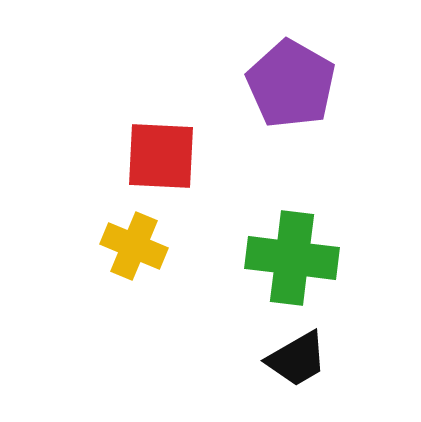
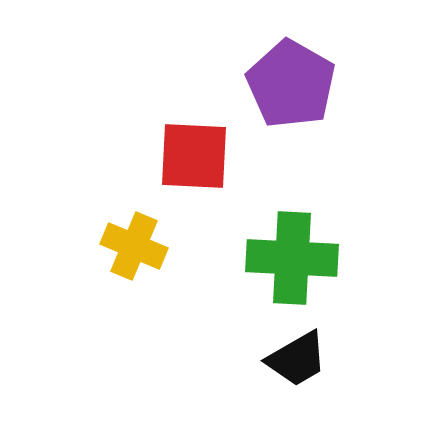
red square: moved 33 px right
green cross: rotated 4 degrees counterclockwise
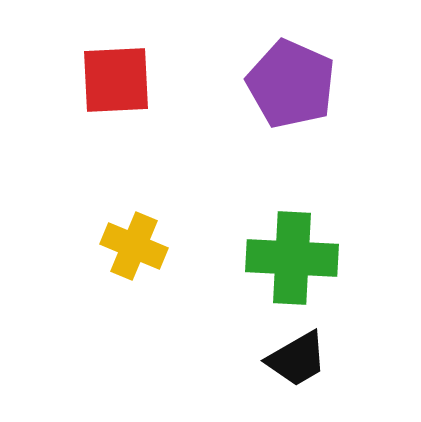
purple pentagon: rotated 6 degrees counterclockwise
red square: moved 78 px left, 76 px up; rotated 6 degrees counterclockwise
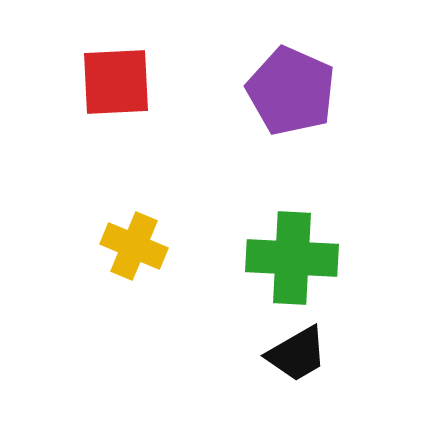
red square: moved 2 px down
purple pentagon: moved 7 px down
black trapezoid: moved 5 px up
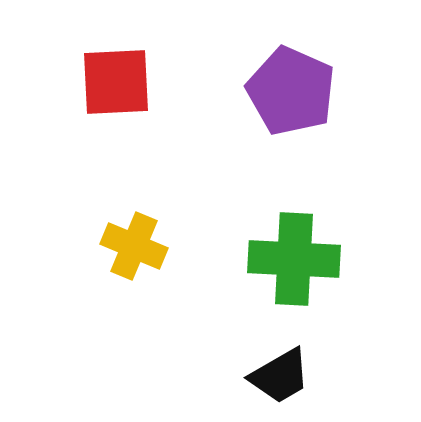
green cross: moved 2 px right, 1 px down
black trapezoid: moved 17 px left, 22 px down
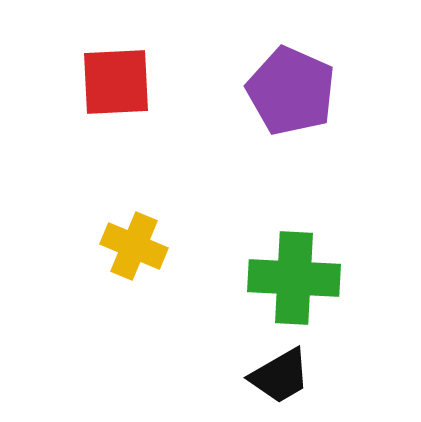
green cross: moved 19 px down
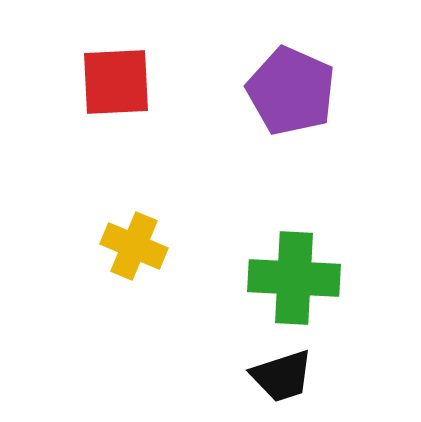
black trapezoid: moved 2 px right; rotated 12 degrees clockwise
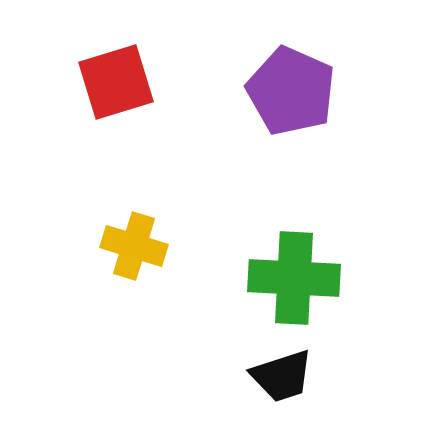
red square: rotated 14 degrees counterclockwise
yellow cross: rotated 6 degrees counterclockwise
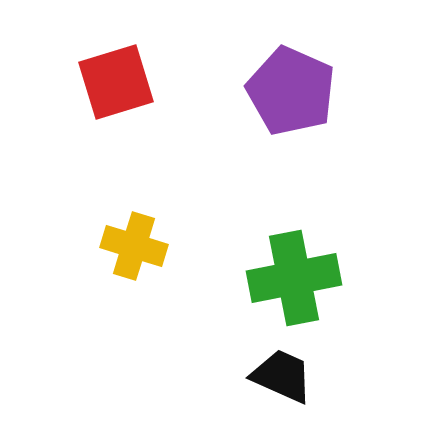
green cross: rotated 14 degrees counterclockwise
black trapezoid: rotated 138 degrees counterclockwise
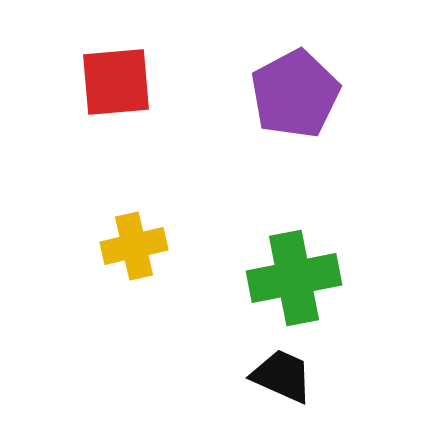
red square: rotated 12 degrees clockwise
purple pentagon: moved 4 px right, 3 px down; rotated 20 degrees clockwise
yellow cross: rotated 30 degrees counterclockwise
